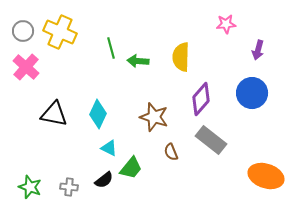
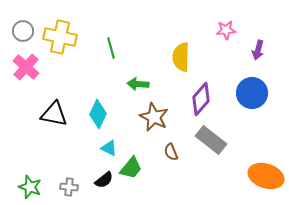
pink star: moved 6 px down
yellow cross: moved 5 px down; rotated 12 degrees counterclockwise
green arrow: moved 23 px down
brown star: rotated 8 degrees clockwise
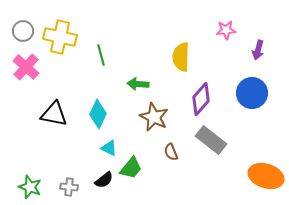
green line: moved 10 px left, 7 px down
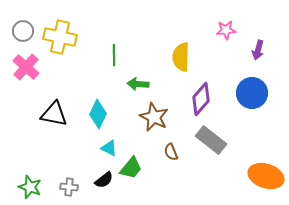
green line: moved 13 px right; rotated 15 degrees clockwise
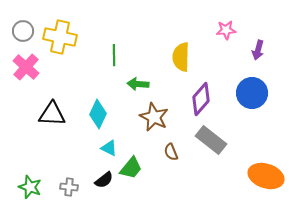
black triangle: moved 2 px left; rotated 8 degrees counterclockwise
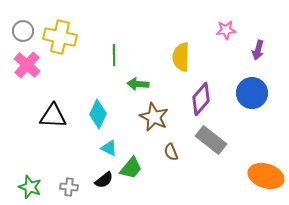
pink cross: moved 1 px right, 2 px up
black triangle: moved 1 px right, 2 px down
